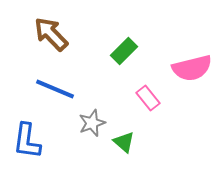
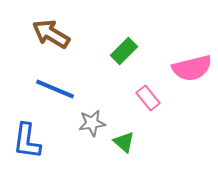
brown arrow: rotated 15 degrees counterclockwise
gray star: rotated 12 degrees clockwise
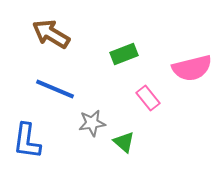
green rectangle: moved 3 px down; rotated 24 degrees clockwise
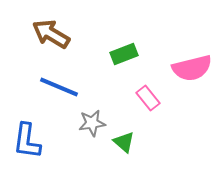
blue line: moved 4 px right, 2 px up
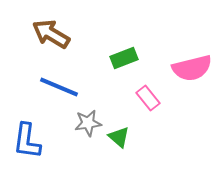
green rectangle: moved 4 px down
gray star: moved 4 px left
green triangle: moved 5 px left, 5 px up
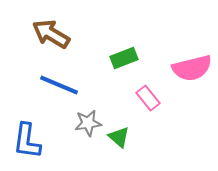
blue line: moved 2 px up
